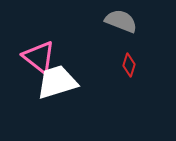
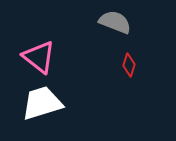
gray semicircle: moved 6 px left, 1 px down
white trapezoid: moved 15 px left, 21 px down
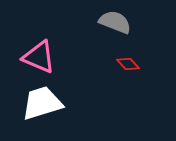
pink triangle: rotated 15 degrees counterclockwise
red diamond: moved 1 px left, 1 px up; rotated 60 degrees counterclockwise
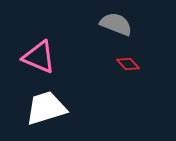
gray semicircle: moved 1 px right, 2 px down
white trapezoid: moved 4 px right, 5 px down
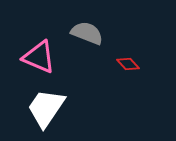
gray semicircle: moved 29 px left, 9 px down
white trapezoid: rotated 39 degrees counterclockwise
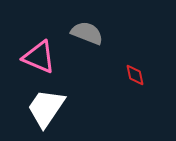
red diamond: moved 7 px right, 11 px down; rotated 30 degrees clockwise
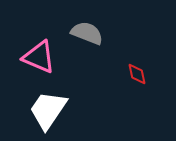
red diamond: moved 2 px right, 1 px up
white trapezoid: moved 2 px right, 2 px down
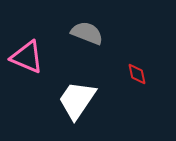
pink triangle: moved 12 px left
white trapezoid: moved 29 px right, 10 px up
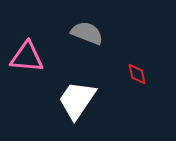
pink triangle: rotated 18 degrees counterclockwise
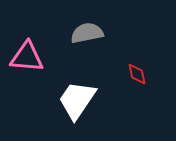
gray semicircle: rotated 32 degrees counterclockwise
